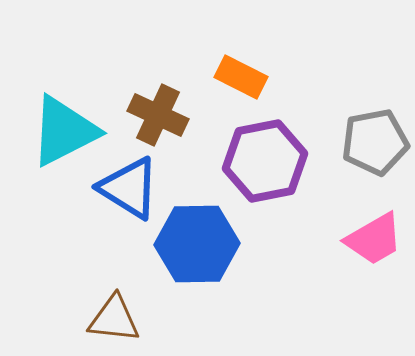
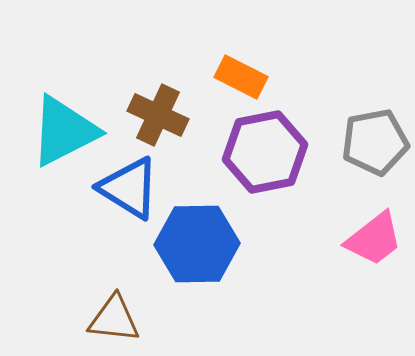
purple hexagon: moved 9 px up
pink trapezoid: rotated 8 degrees counterclockwise
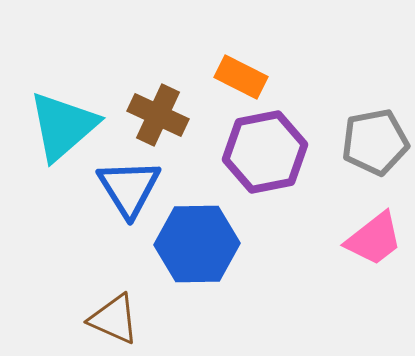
cyan triangle: moved 1 px left, 5 px up; rotated 14 degrees counterclockwise
blue triangle: rotated 26 degrees clockwise
brown triangle: rotated 18 degrees clockwise
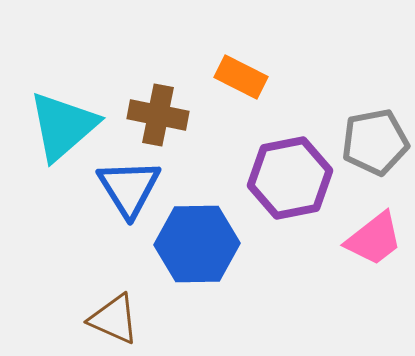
brown cross: rotated 14 degrees counterclockwise
purple hexagon: moved 25 px right, 26 px down
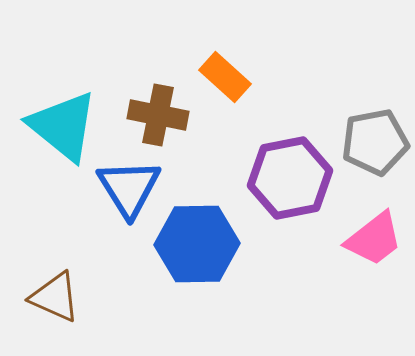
orange rectangle: moved 16 px left; rotated 15 degrees clockwise
cyan triangle: rotated 40 degrees counterclockwise
brown triangle: moved 59 px left, 22 px up
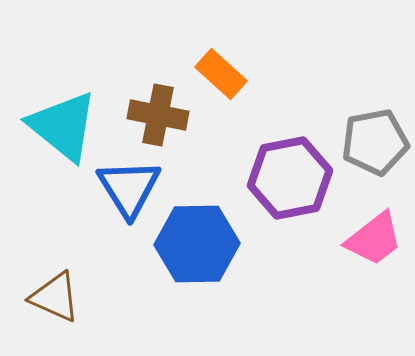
orange rectangle: moved 4 px left, 3 px up
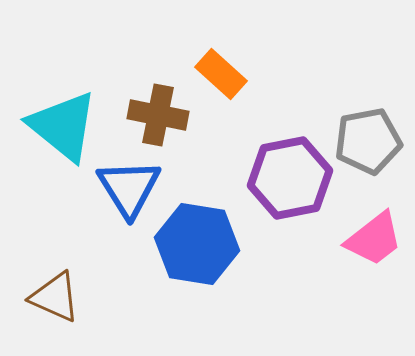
gray pentagon: moved 7 px left, 1 px up
blue hexagon: rotated 10 degrees clockwise
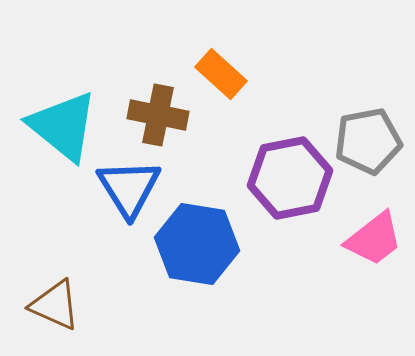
brown triangle: moved 8 px down
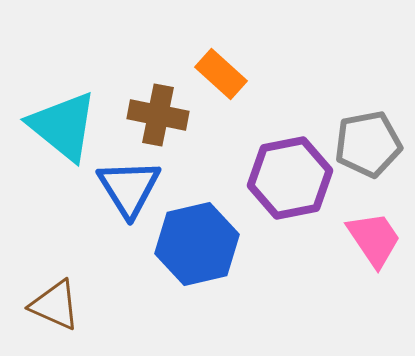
gray pentagon: moved 3 px down
pink trapezoid: rotated 86 degrees counterclockwise
blue hexagon: rotated 22 degrees counterclockwise
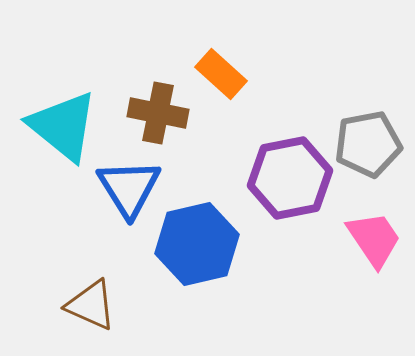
brown cross: moved 2 px up
brown triangle: moved 36 px right
